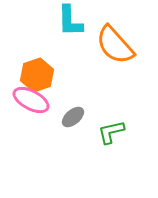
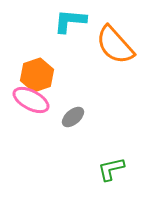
cyan L-shape: rotated 96 degrees clockwise
green L-shape: moved 37 px down
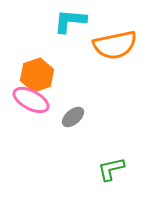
orange semicircle: rotated 60 degrees counterclockwise
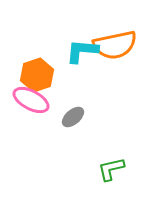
cyan L-shape: moved 12 px right, 30 px down
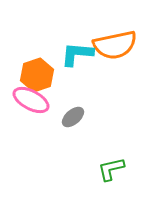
cyan L-shape: moved 5 px left, 3 px down
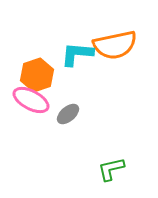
gray ellipse: moved 5 px left, 3 px up
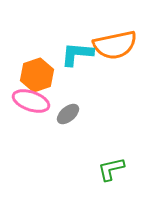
pink ellipse: moved 1 px down; rotated 9 degrees counterclockwise
